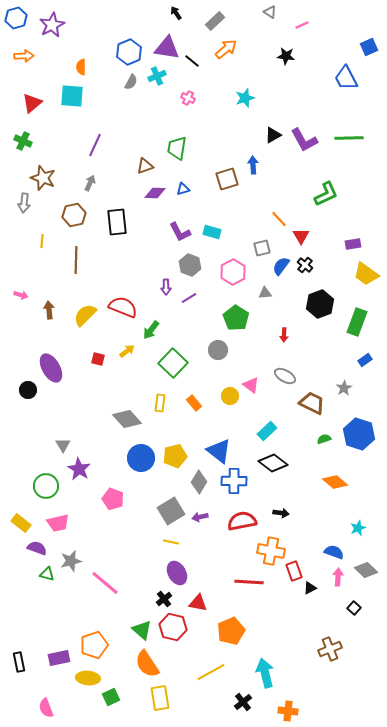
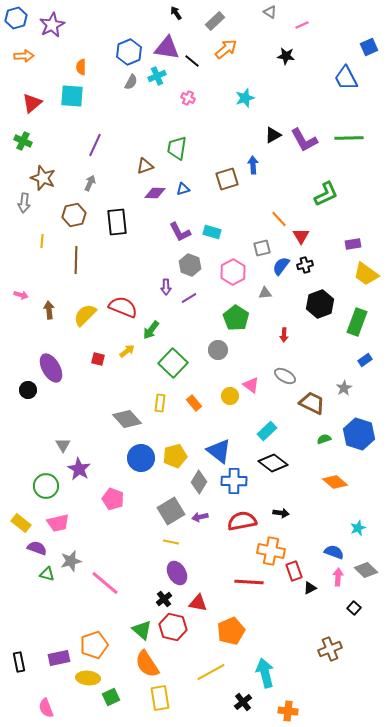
black cross at (305, 265): rotated 35 degrees clockwise
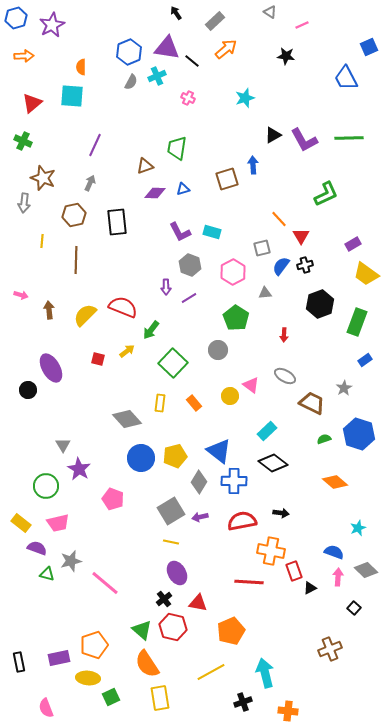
purple rectangle at (353, 244): rotated 21 degrees counterclockwise
black cross at (243, 702): rotated 18 degrees clockwise
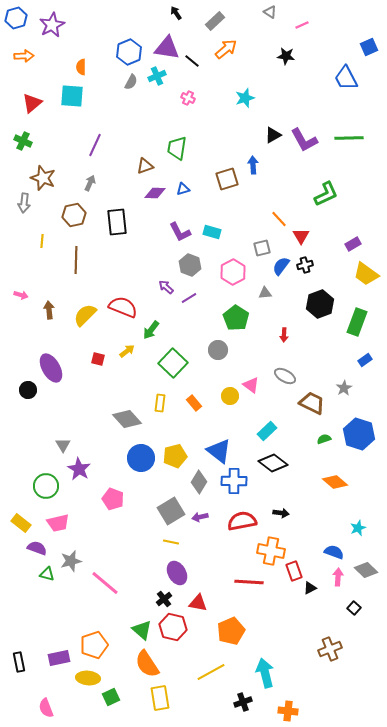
purple arrow at (166, 287): rotated 133 degrees clockwise
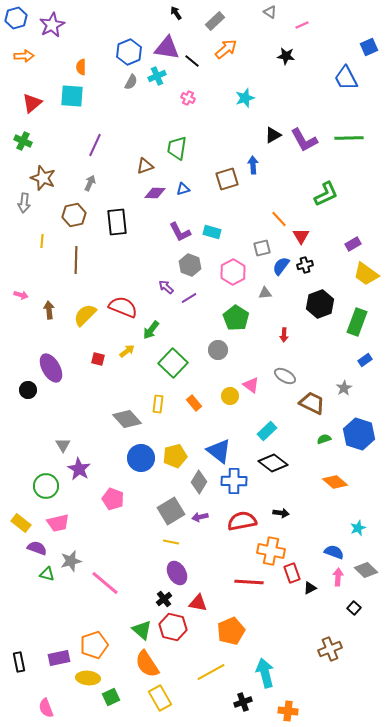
yellow rectangle at (160, 403): moved 2 px left, 1 px down
red rectangle at (294, 571): moved 2 px left, 2 px down
yellow rectangle at (160, 698): rotated 20 degrees counterclockwise
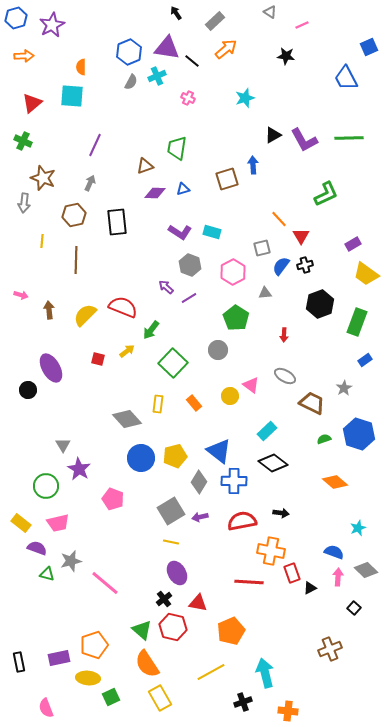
purple L-shape at (180, 232): rotated 30 degrees counterclockwise
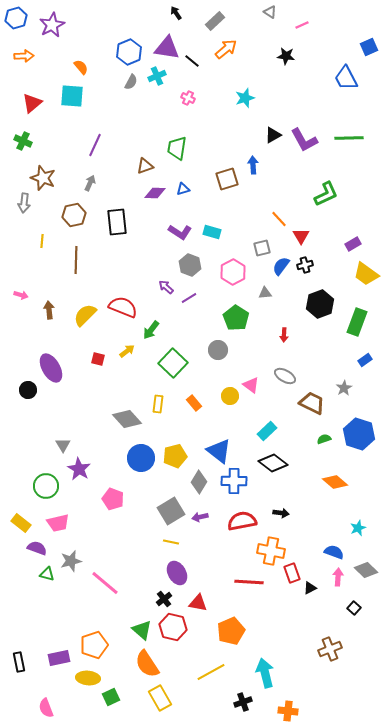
orange semicircle at (81, 67): rotated 140 degrees clockwise
